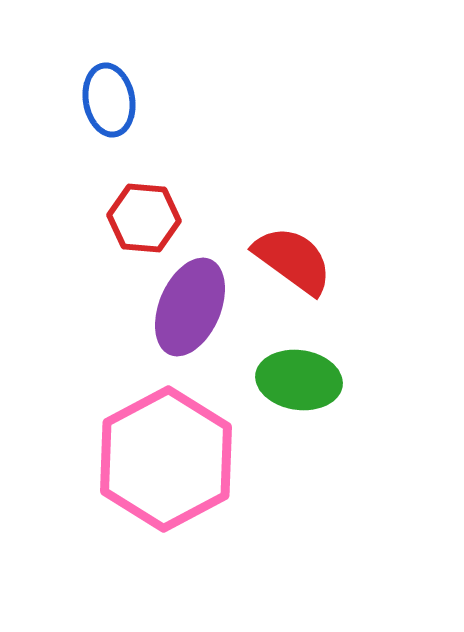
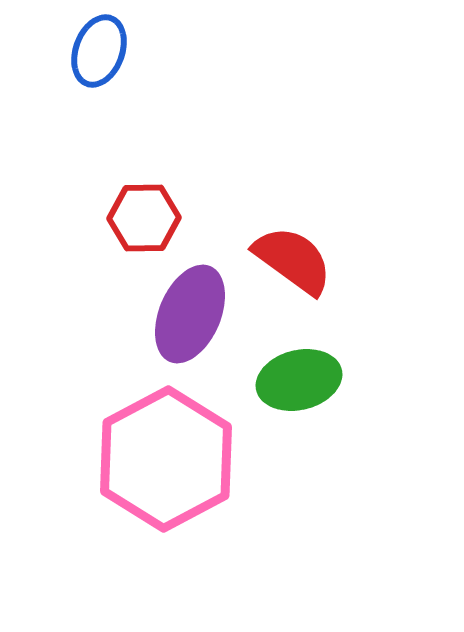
blue ellipse: moved 10 px left, 49 px up; rotated 30 degrees clockwise
red hexagon: rotated 6 degrees counterclockwise
purple ellipse: moved 7 px down
green ellipse: rotated 22 degrees counterclockwise
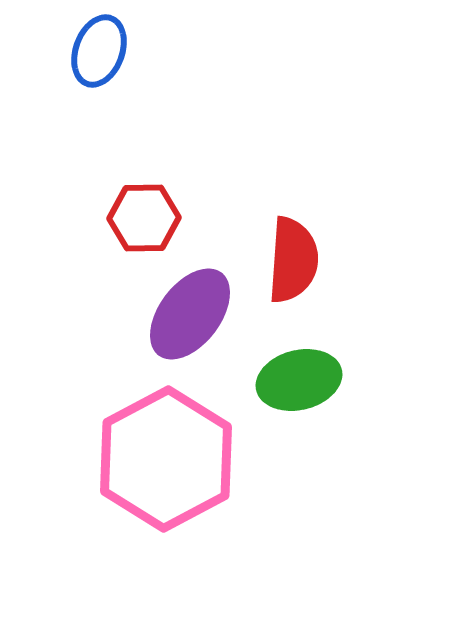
red semicircle: rotated 58 degrees clockwise
purple ellipse: rotated 14 degrees clockwise
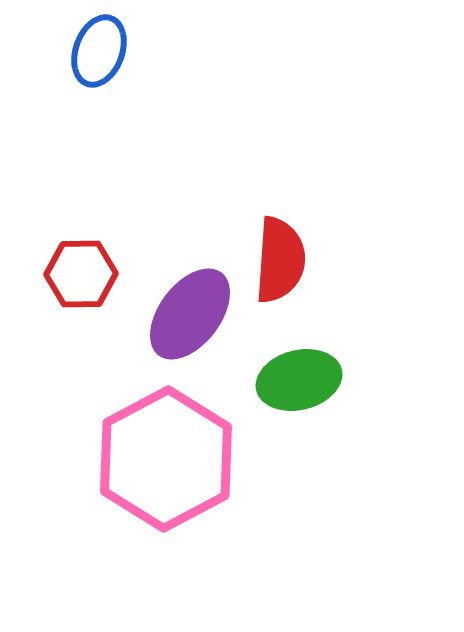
red hexagon: moved 63 px left, 56 px down
red semicircle: moved 13 px left
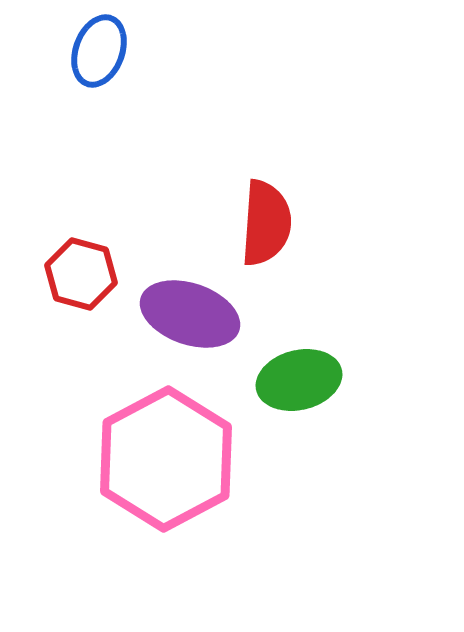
red semicircle: moved 14 px left, 37 px up
red hexagon: rotated 16 degrees clockwise
purple ellipse: rotated 72 degrees clockwise
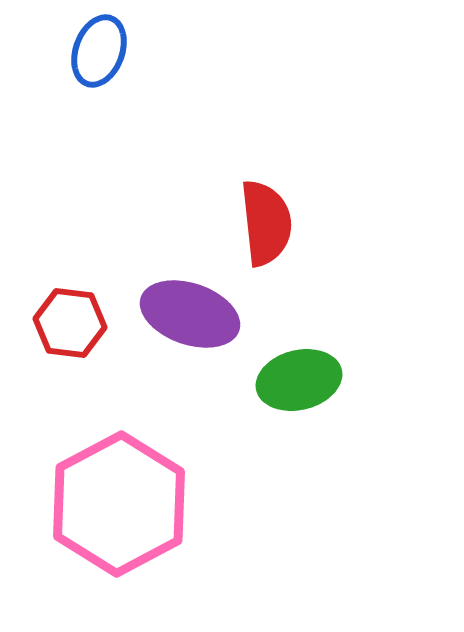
red semicircle: rotated 10 degrees counterclockwise
red hexagon: moved 11 px left, 49 px down; rotated 8 degrees counterclockwise
pink hexagon: moved 47 px left, 45 px down
